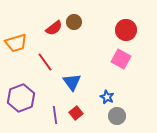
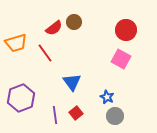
red line: moved 9 px up
gray circle: moved 2 px left
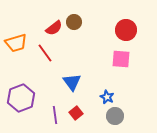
pink square: rotated 24 degrees counterclockwise
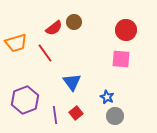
purple hexagon: moved 4 px right, 2 px down
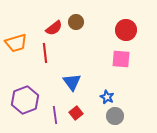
brown circle: moved 2 px right
red line: rotated 30 degrees clockwise
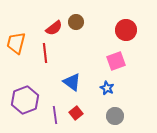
orange trapezoid: rotated 120 degrees clockwise
pink square: moved 5 px left, 2 px down; rotated 24 degrees counterclockwise
blue triangle: rotated 18 degrees counterclockwise
blue star: moved 9 px up
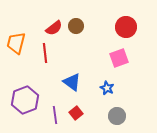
brown circle: moved 4 px down
red circle: moved 3 px up
pink square: moved 3 px right, 3 px up
gray circle: moved 2 px right
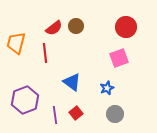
blue star: rotated 24 degrees clockwise
gray circle: moved 2 px left, 2 px up
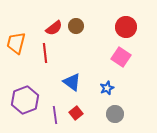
pink square: moved 2 px right, 1 px up; rotated 36 degrees counterclockwise
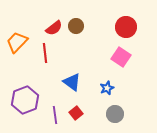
orange trapezoid: moved 1 px right, 1 px up; rotated 30 degrees clockwise
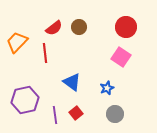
brown circle: moved 3 px right, 1 px down
purple hexagon: rotated 8 degrees clockwise
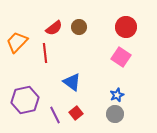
blue star: moved 10 px right, 7 px down
purple line: rotated 18 degrees counterclockwise
